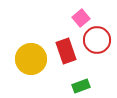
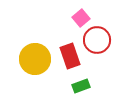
red rectangle: moved 4 px right, 5 px down
yellow circle: moved 4 px right
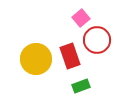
yellow circle: moved 1 px right
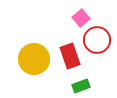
yellow circle: moved 2 px left
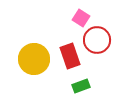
pink square: rotated 18 degrees counterclockwise
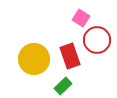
green rectangle: moved 18 px left; rotated 24 degrees counterclockwise
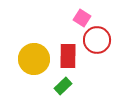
pink square: moved 1 px right
red rectangle: moved 2 px left; rotated 20 degrees clockwise
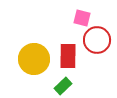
pink square: rotated 18 degrees counterclockwise
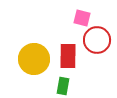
green rectangle: rotated 36 degrees counterclockwise
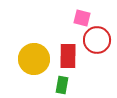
green rectangle: moved 1 px left, 1 px up
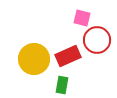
red rectangle: rotated 65 degrees clockwise
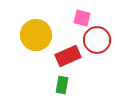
yellow circle: moved 2 px right, 24 px up
